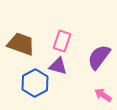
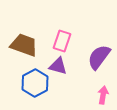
brown trapezoid: moved 3 px right, 1 px down
pink arrow: rotated 66 degrees clockwise
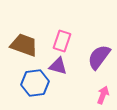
blue hexagon: rotated 20 degrees clockwise
pink arrow: rotated 12 degrees clockwise
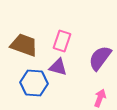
purple semicircle: moved 1 px right, 1 px down
purple triangle: moved 1 px down
blue hexagon: moved 1 px left; rotated 12 degrees clockwise
pink arrow: moved 3 px left, 3 px down
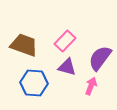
pink rectangle: moved 3 px right; rotated 25 degrees clockwise
purple triangle: moved 9 px right
pink arrow: moved 9 px left, 12 px up
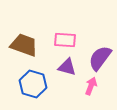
pink rectangle: moved 1 px up; rotated 50 degrees clockwise
blue hexagon: moved 1 px left, 1 px down; rotated 12 degrees clockwise
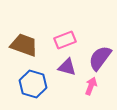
pink rectangle: rotated 25 degrees counterclockwise
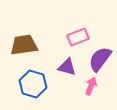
pink rectangle: moved 13 px right, 3 px up
brown trapezoid: rotated 28 degrees counterclockwise
purple semicircle: moved 1 px down
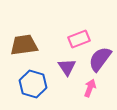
pink rectangle: moved 1 px right, 2 px down
purple triangle: rotated 42 degrees clockwise
pink arrow: moved 1 px left, 2 px down
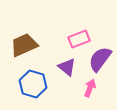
brown trapezoid: rotated 16 degrees counterclockwise
purple triangle: rotated 18 degrees counterclockwise
